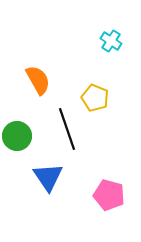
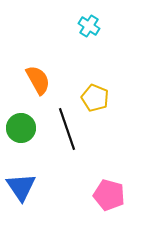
cyan cross: moved 22 px left, 15 px up
green circle: moved 4 px right, 8 px up
blue triangle: moved 27 px left, 10 px down
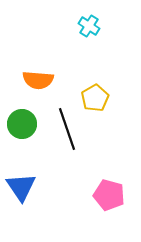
orange semicircle: rotated 124 degrees clockwise
yellow pentagon: rotated 20 degrees clockwise
green circle: moved 1 px right, 4 px up
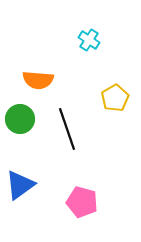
cyan cross: moved 14 px down
yellow pentagon: moved 20 px right
green circle: moved 2 px left, 5 px up
blue triangle: moved 1 px left, 2 px up; rotated 28 degrees clockwise
pink pentagon: moved 27 px left, 7 px down
